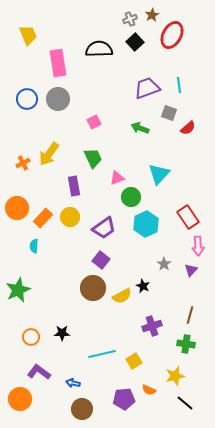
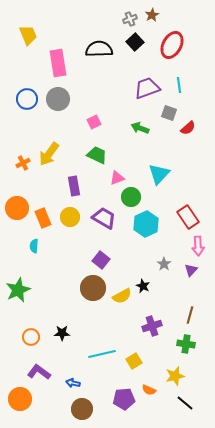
red ellipse at (172, 35): moved 10 px down
green trapezoid at (93, 158): moved 4 px right, 3 px up; rotated 40 degrees counterclockwise
orange rectangle at (43, 218): rotated 66 degrees counterclockwise
purple trapezoid at (104, 228): moved 10 px up; rotated 115 degrees counterclockwise
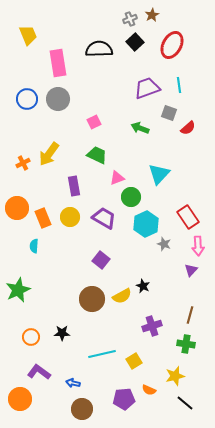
gray star at (164, 264): moved 20 px up; rotated 16 degrees counterclockwise
brown circle at (93, 288): moved 1 px left, 11 px down
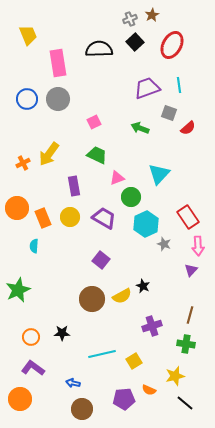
purple L-shape at (39, 372): moved 6 px left, 4 px up
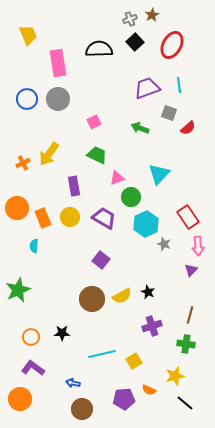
black star at (143, 286): moved 5 px right, 6 px down
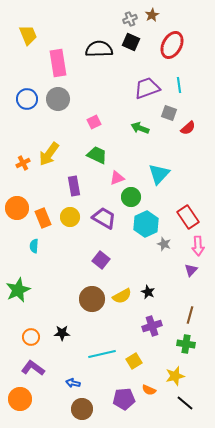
black square at (135, 42): moved 4 px left; rotated 24 degrees counterclockwise
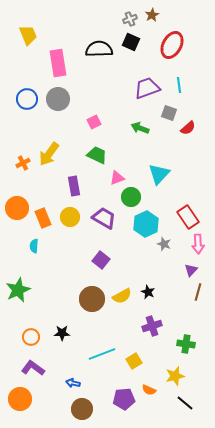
pink arrow at (198, 246): moved 2 px up
brown line at (190, 315): moved 8 px right, 23 px up
cyan line at (102, 354): rotated 8 degrees counterclockwise
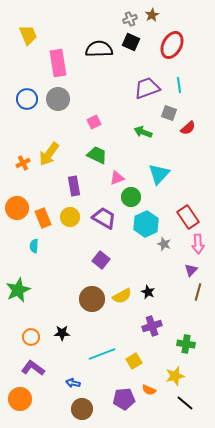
green arrow at (140, 128): moved 3 px right, 4 px down
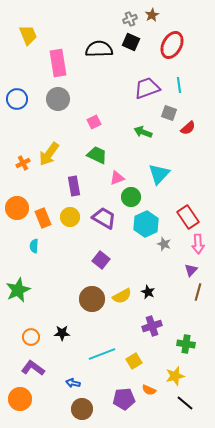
blue circle at (27, 99): moved 10 px left
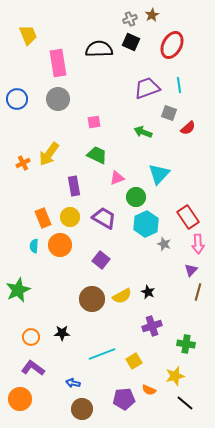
pink square at (94, 122): rotated 16 degrees clockwise
green circle at (131, 197): moved 5 px right
orange circle at (17, 208): moved 43 px right, 37 px down
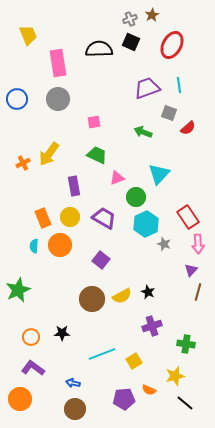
brown circle at (82, 409): moved 7 px left
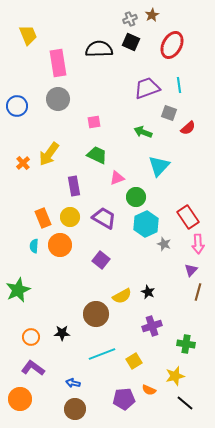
blue circle at (17, 99): moved 7 px down
orange cross at (23, 163): rotated 16 degrees counterclockwise
cyan triangle at (159, 174): moved 8 px up
brown circle at (92, 299): moved 4 px right, 15 px down
